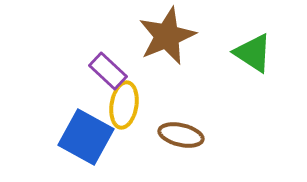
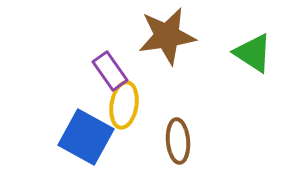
brown star: rotated 14 degrees clockwise
purple rectangle: moved 2 px right; rotated 12 degrees clockwise
brown ellipse: moved 3 px left, 6 px down; rotated 72 degrees clockwise
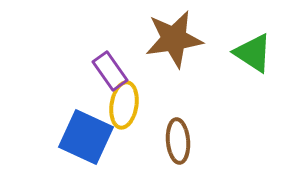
brown star: moved 7 px right, 3 px down
blue square: rotated 4 degrees counterclockwise
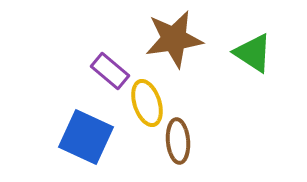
purple rectangle: rotated 15 degrees counterclockwise
yellow ellipse: moved 23 px right, 2 px up; rotated 27 degrees counterclockwise
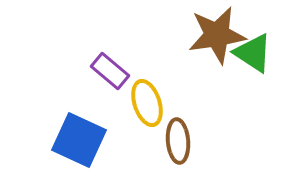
brown star: moved 43 px right, 4 px up
blue square: moved 7 px left, 3 px down
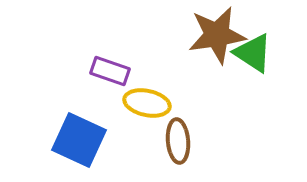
purple rectangle: rotated 21 degrees counterclockwise
yellow ellipse: rotated 60 degrees counterclockwise
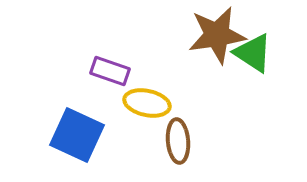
blue square: moved 2 px left, 5 px up
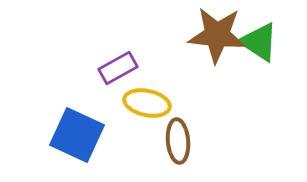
brown star: rotated 14 degrees clockwise
green triangle: moved 6 px right, 11 px up
purple rectangle: moved 8 px right, 3 px up; rotated 48 degrees counterclockwise
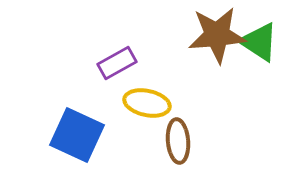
brown star: rotated 10 degrees counterclockwise
purple rectangle: moved 1 px left, 5 px up
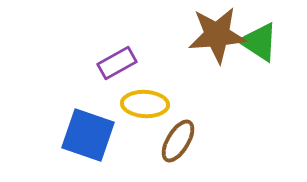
yellow ellipse: moved 2 px left, 1 px down; rotated 9 degrees counterclockwise
blue square: moved 11 px right; rotated 6 degrees counterclockwise
brown ellipse: rotated 36 degrees clockwise
